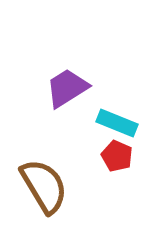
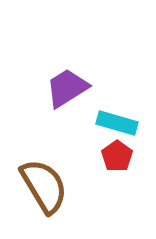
cyan rectangle: rotated 6 degrees counterclockwise
red pentagon: rotated 12 degrees clockwise
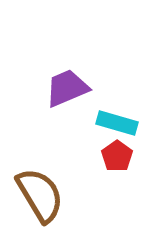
purple trapezoid: rotated 9 degrees clockwise
brown semicircle: moved 4 px left, 9 px down
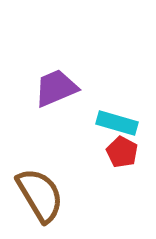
purple trapezoid: moved 11 px left
red pentagon: moved 5 px right, 4 px up; rotated 8 degrees counterclockwise
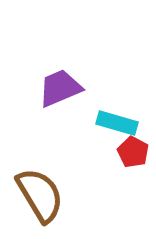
purple trapezoid: moved 4 px right
red pentagon: moved 11 px right
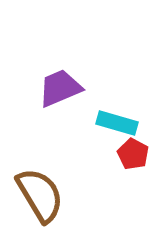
red pentagon: moved 2 px down
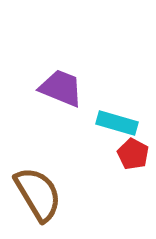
purple trapezoid: moved 1 px right; rotated 45 degrees clockwise
brown semicircle: moved 2 px left, 1 px up
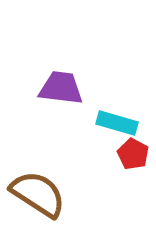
purple trapezoid: rotated 15 degrees counterclockwise
brown semicircle: rotated 26 degrees counterclockwise
